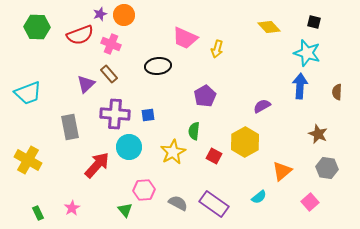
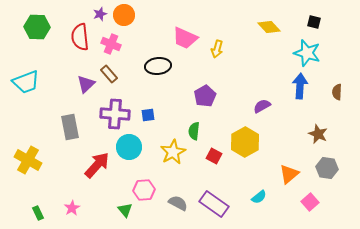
red semicircle: moved 2 px down; rotated 104 degrees clockwise
cyan trapezoid: moved 2 px left, 11 px up
orange triangle: moved 7 px right, 3 px down
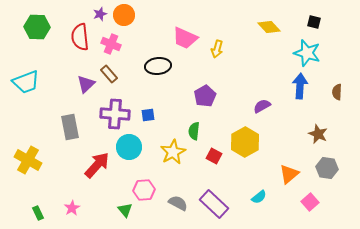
purple rectangle: rotated 8 degrees clockwise
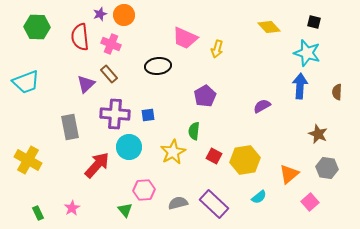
yellow hexagon: moved 18 px down; rotated 20 degrees clockwise
gray semicircle: rotated 42 degrees counterclockwise
